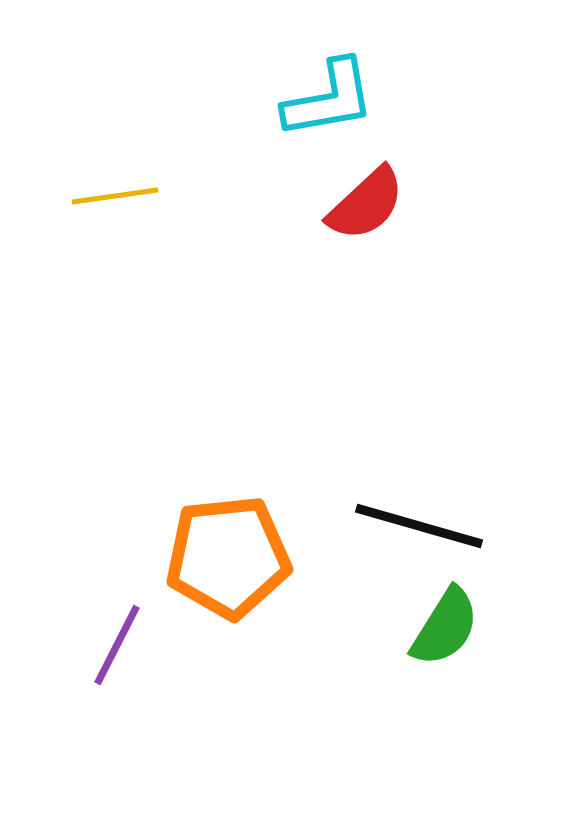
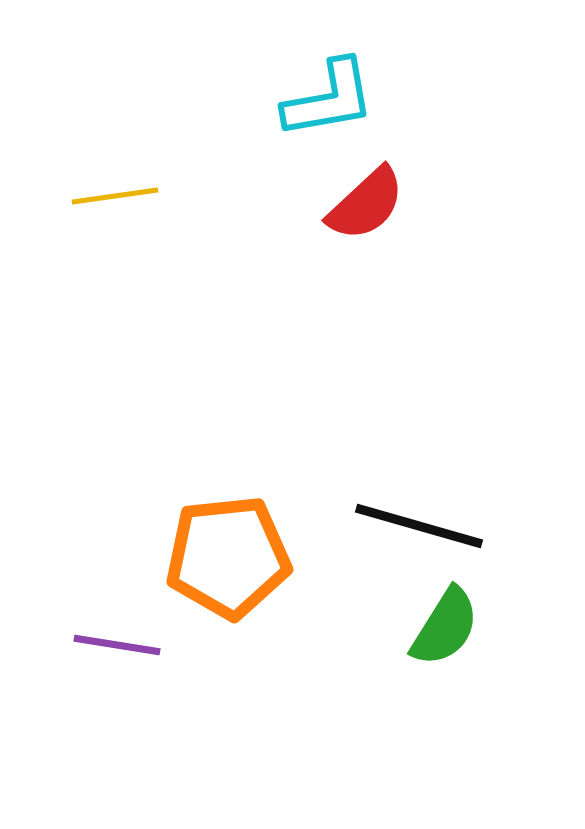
purple line: rotated 72 degrees clockwise
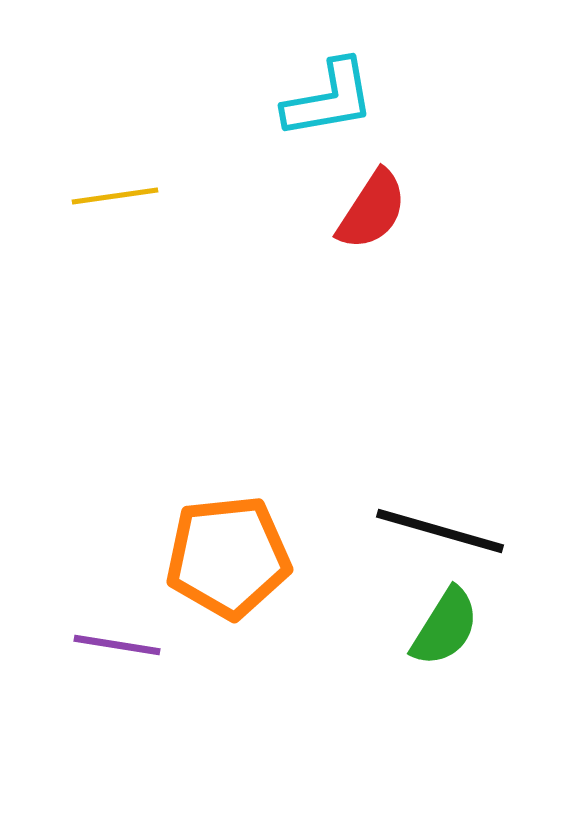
red semicircle: moved 6 px right, 6 px down; rotated 14 degrees counterclockwise
black line: moved 21 px right, 5 px down
